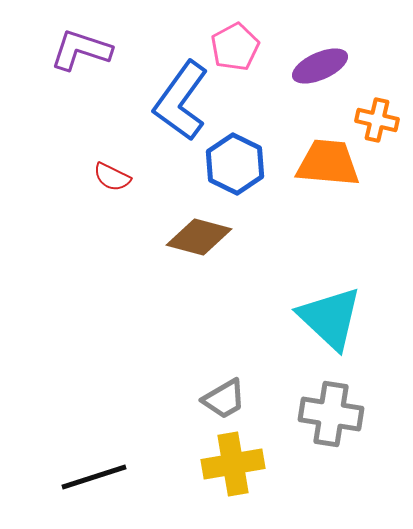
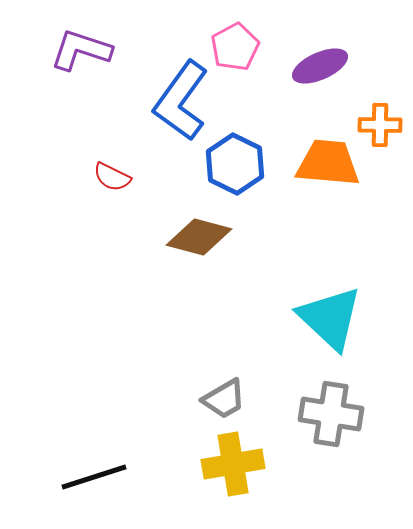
orange cross: moved 3 px right, 5 px down; rotated 12 degrees counterclockwise
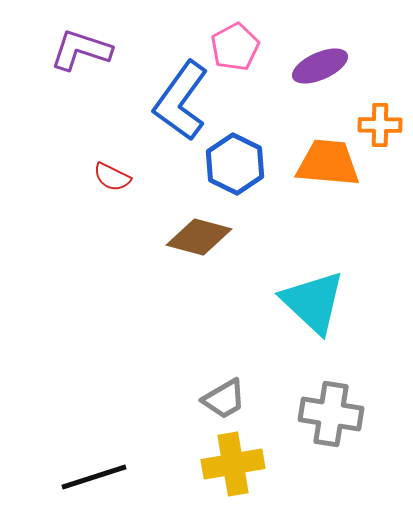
cyan triangle: moved 17 px left, 16 px up
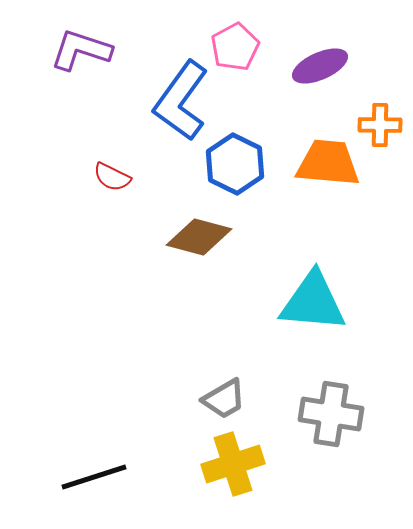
cyan triangle: rotated 38 degrees counterclockwise
yellow cross: rotated 8 degrees counterclockwise
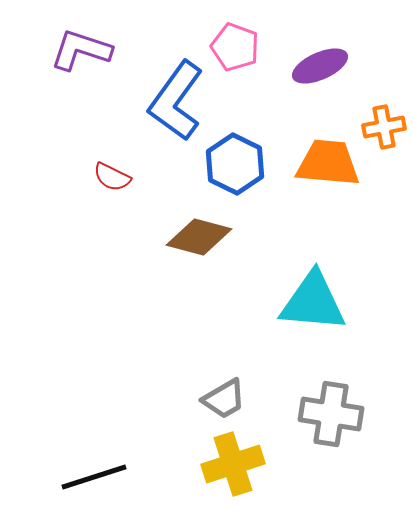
pink pentagon: rotated 24 degrees counterclockwise
blue L-shape: moved 5 px left
orange cross: moved 4 px right, 2 px down; rotated 12 degrees counterclockwise
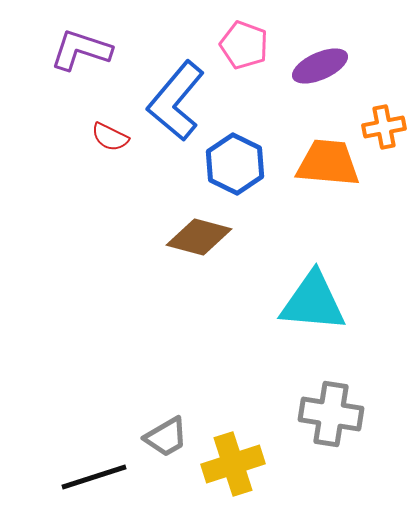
pink pentagon: moved 9 px right, 2 px up
blue L-shape: rotated 4 degrees clockwise
red semicircle: moved 2 px left, 40 px up
gray trapezoid: moved 58 px left, 38 px down
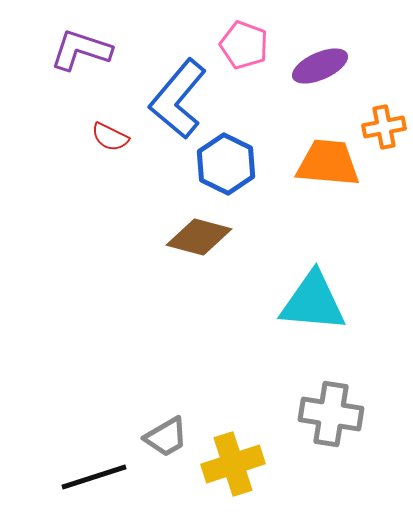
blue L-shape: moved 2 px right, 2 px up
blue hexagon: moved 9 px left
